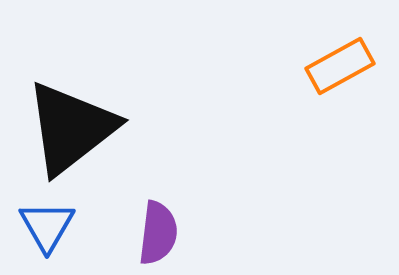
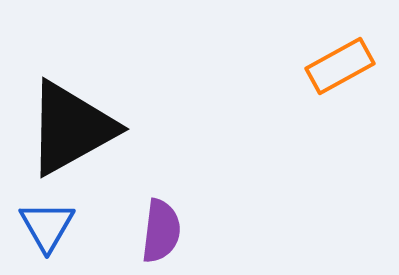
black triangle: rotated 9 degrees clockwise
purple semicircle: moved 3 px right, 2 px up
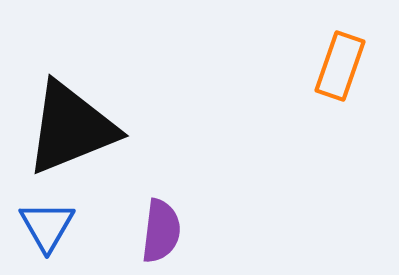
orange rectangle: rotated 42 degrees counterclockwise
black triangle: rotated 7 degrees clockwise
